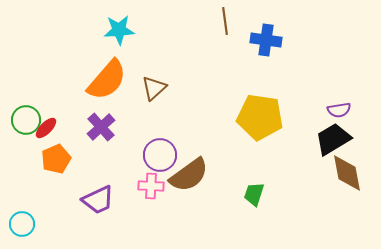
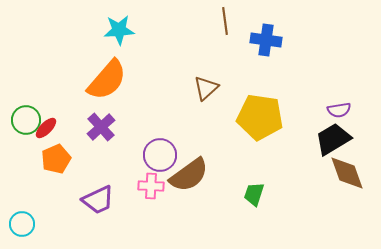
brown triangle: moved 52 px right
brown diamond: rotated 9 degrees counterclockwise
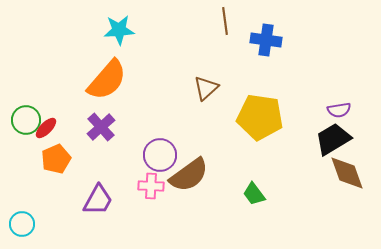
green trapezoid: rotated 55 degrees counterclockwise
purple trapezoid: rotated 36 degrees counterclockwise
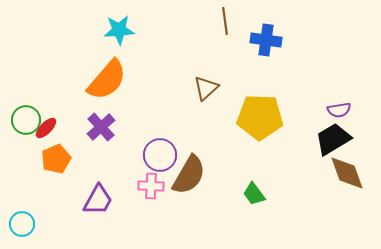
yellow pentagon: rotated 6 degrees counterclockwise
brown semicircle: rotated 24 degrees counterclockwise
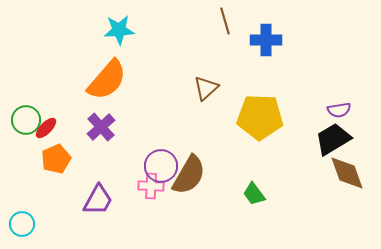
brown line: rotated 8 degrees counterclockwise
blue cross: rotated 8 degrees counterclockwise
purple circle: moved 1 px right, 11 px down
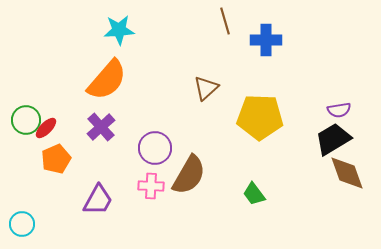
purple circle: moved 6 px left, 18 px up
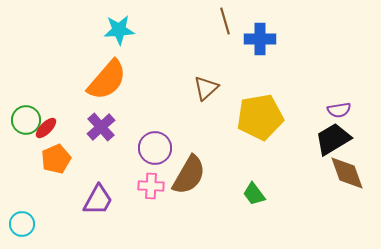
blue cross: moved 6 px left, 1 px up
yellow pentagon: rotated 12 degrees counterclockwise
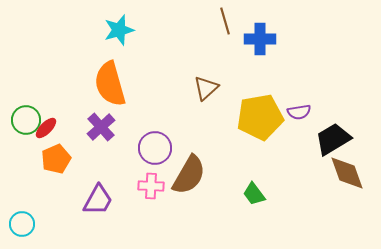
cyan star: rotated 12 degrees counterclockwise
orange semicircle: moved 3 px right, 4 px down; rotated 123 degrees clockwise
purple semicircle: moved 40 px left, 2 px down
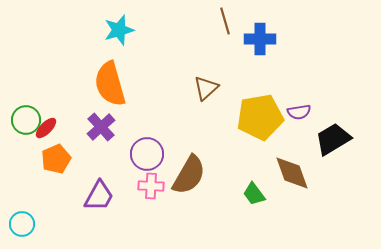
purple circle: moved 8 px left, 6 px down
brown diamond: moved 55 px left
purple trapezoid: moved 1 px right, 4 px up
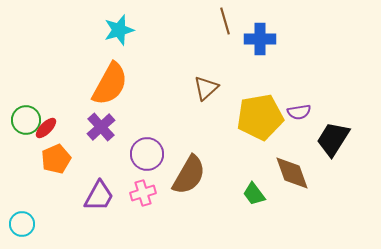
orange semicircle: rotated 135 degrees counterclockwise
black trapezoid: rotated 27 degrees counterclockwise
pink cross: moved 8 px left, 7 px down; rotated 20 degrees counterclockwise
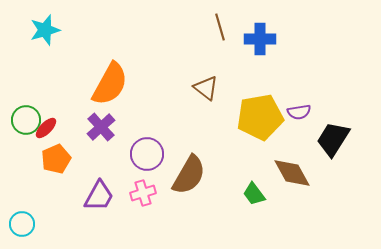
brown line: moved 5 px left, 6 px down
cyan star: moved 74 px left
brown triangle: rotated 40 degrees counterclockwise
brown diamond: rotated 9 degrees counterclockwise
